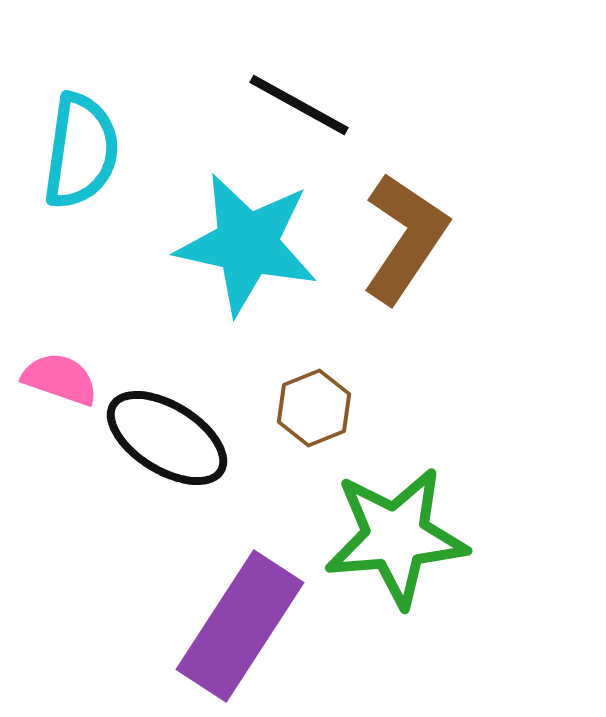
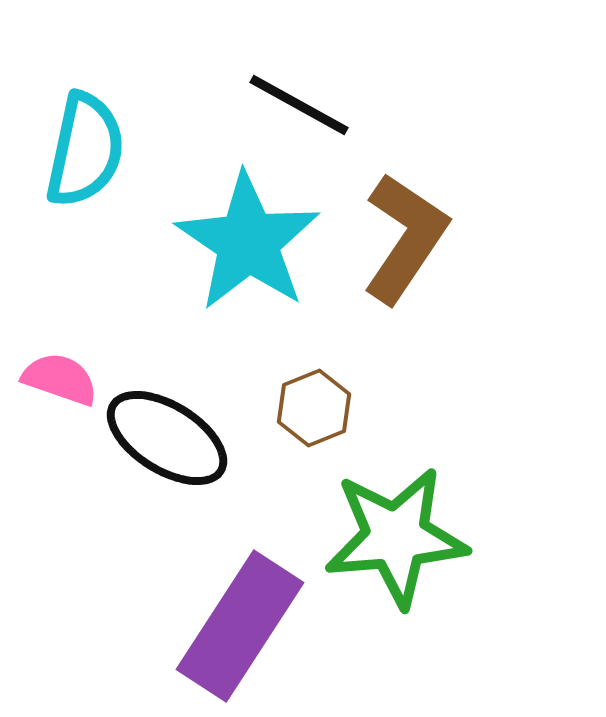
cyan semicircle: moved 4 px right, 1 px up; rotated 4 degrees clockwise
cyan star: moved 1 px right, 2 px up; rotated 22 degrees clockwise
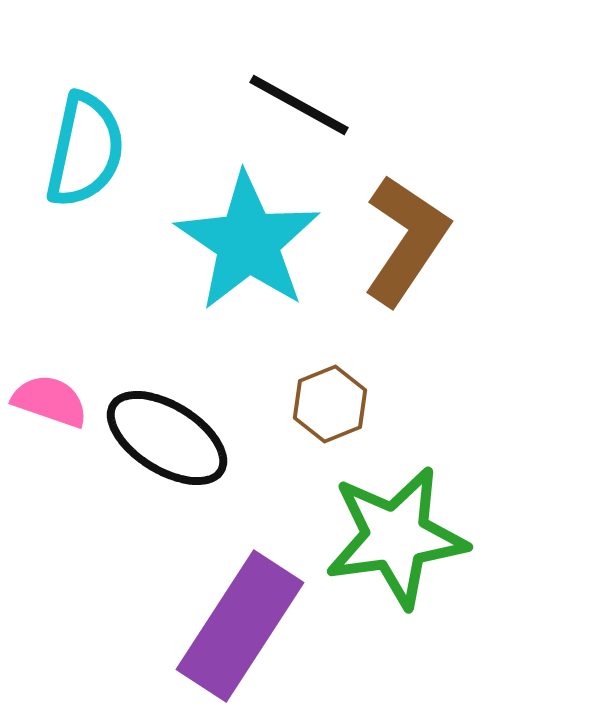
brown L-shape: moved 1 px right, 2 px down
pink semicircle: moved 10 px left, 22 px down
brown hexagon: moved 16 px right, 4 px up
green star: rotated 3 degrees counterclockwise
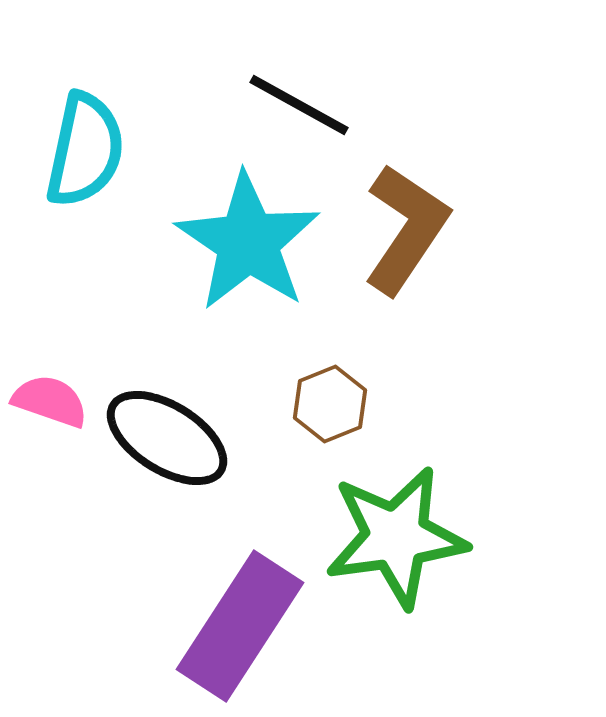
brown L-shape: moved 11 px up
